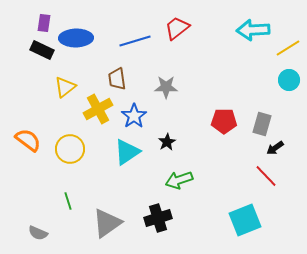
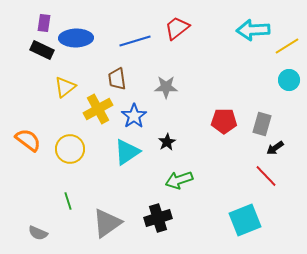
yellow line: moved 1 px left, 2 px up
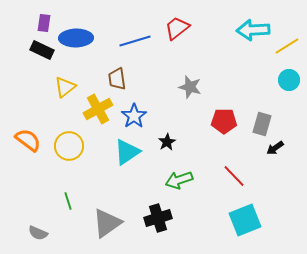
gray star: moved 24 px right; rotated 15 degrees clockwise
yellow circle: moved 1 px left, 3 px up
red line: moved 32 px left
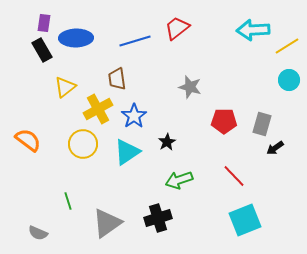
black rectangle: rotated 35 degrees clockwise
yellow circle: moved 14 px right, 2 px up
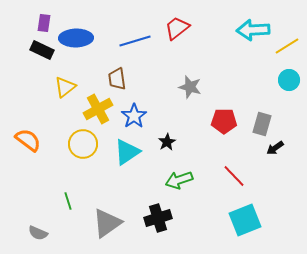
black rectangle: rotated 35 degrees counterclockwise
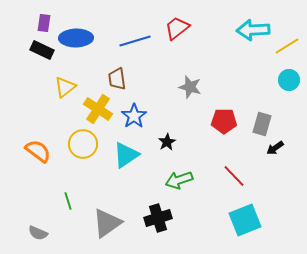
yellow cross: rotated 28 degrees counterclockwise
orange semicircle: moved 10 px right, 11 px down
cyan triangle: moved 1 px left, 3 px down
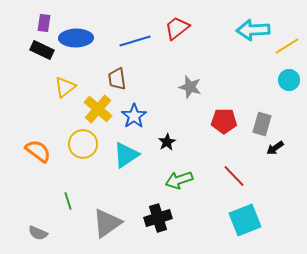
yellow cross: rotated 8 degrees clockwise
